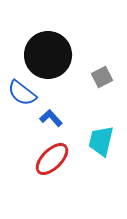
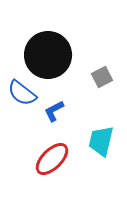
blue L-shape: moved 3 px right, 7 px up; rotated 75 degrees counterclockwise
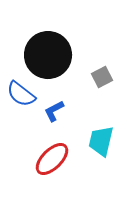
blue semicircle: moved 1 px left, 1 px down
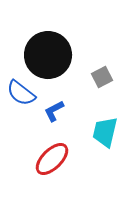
blue semicircle: moved 1 px up
cyan trapezoid: moved 4 px right, 9 px up
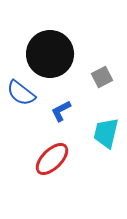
black circle: moved 2 px right, 1 px up
blue L-shape: moved 7 px right
cyan trapezoid: moved 1 px right, 1 px down
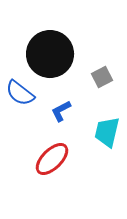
blue semicircle: moved 1 px left
cyan trapezoid: moved 1 px right, 1 px up
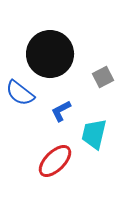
gray square: moved 1 px right
cyan trapezoid: moved 13 px left, 2 px down
red ellipse: moved 3 px right, 2 px down
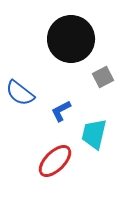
black circle: moved 21 px right, 15 px up
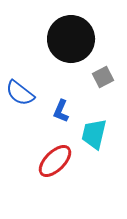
blue L-shape: rotated 40 degrees counterclockwise
